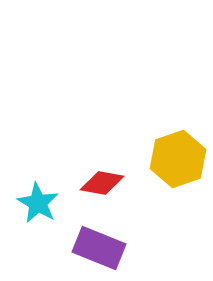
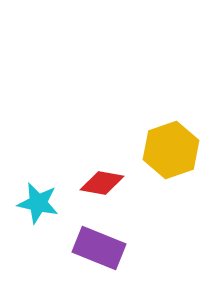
yellow hexagon: moved 7 px left, 9 px up
cyan star: rotated 18 degrees counterclockwise
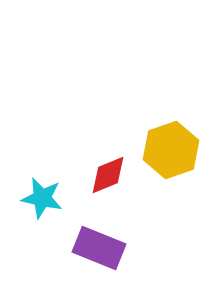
red diamond: moved 6 px right, 8 px up; rotated 33 degrees counterclockwise
cyan star: moved 4 px right, 5 px up
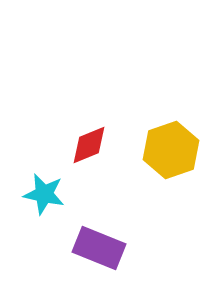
red diamond: moved 19 px left, 30 px up
cyan star: moved 2 px right, 4 px up
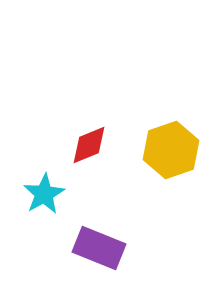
cyan star: rotated 30 degrees clockwise
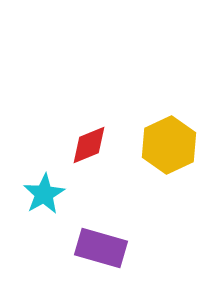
yellow hexagon: moved 2 px left, 5 px up; rotated 6 degrees counterclockwise
purple rectangle: moved 2 px right; rotated 6 degrees counterclockwise
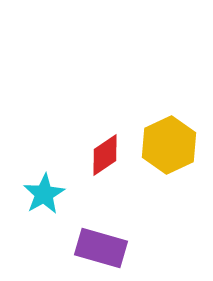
red diamond: moved 16 px right, 10 px down; rotated 12 degrees counterclockwise
